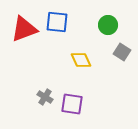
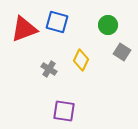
blue square: rotated 10 degrees clockwise
yellow diamond: rotated 50 degrees clockwise
gray cross: moved 4 px right, 28 px up
purple square: moved 8 px left, 7 px down
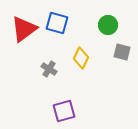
blue square: moved 1 px down
red triangle: rotated 16 degrees counterclockwise
gray square: rotated 18 degrees counterclockwise
yellow diamond: moved 2 px up
purple square: rotated 25 degrees counterclockwise
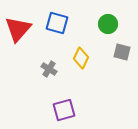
green circle: moved 1 px up
red triangle: moved 6 px left; rotated 12 degrees counterclockwise
purple square: moved 1 px up
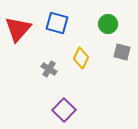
purple square: rotated 30 degrees counterclockwise
